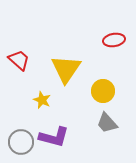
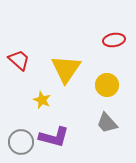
yellow circle: moved 4 px right, 6 px up
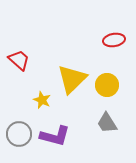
yellow triangle: moved 6 px right, 10 px down; rotated 12 degrees clockwise
gray trapezoid: rotated 10 degrees clockwise
purple L-shape: moved 1 px right, 1 px up
gray circle: moved 2 px left, 8 px up
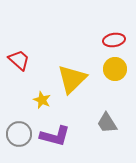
yellow circle: moved 8 px right, 16 px up
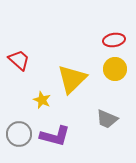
gray trapezoid: moved 4 px up; rotated 35 degrees counterclockwise
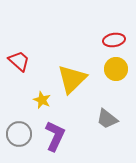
red trapezoid: moved 1 px down
yellow circle: moved 1 px right
gray trapezoid: rotated 15 degrees clockwise
purple L-shape: rotated 80 degrees counterclockwise
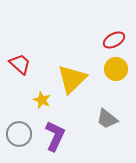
red ellipse: rotated 20 degrees counterclockwise
red trapezoid: moved 1 px right, 3 px down
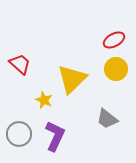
yellow star: moved 2 px right
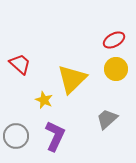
gray trapezoid: rotated 100 degrees clockwise
gray circle: moved 3 px left, 2 px down
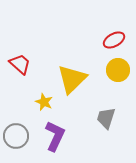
yellow circle: moved 2 px right, 1 px down
yellow star: moved 2 px down
gray trapezoid: moved 1 px left, 1 px up; rotated 30 degrees counterclockwise
